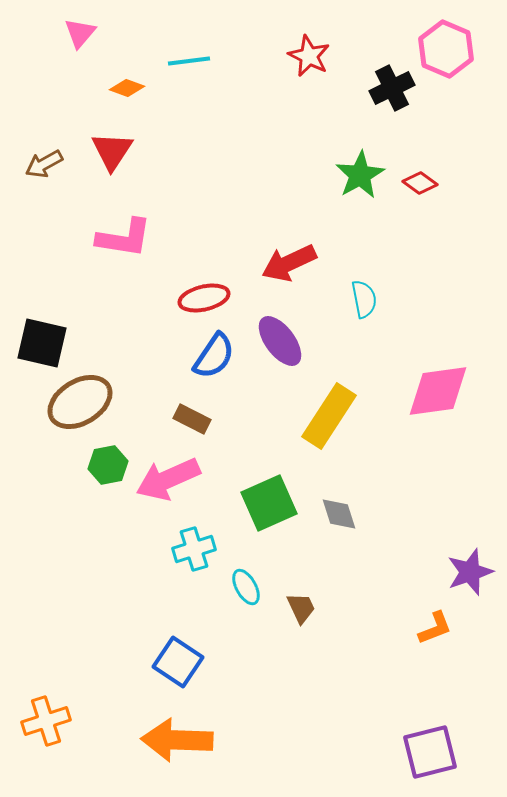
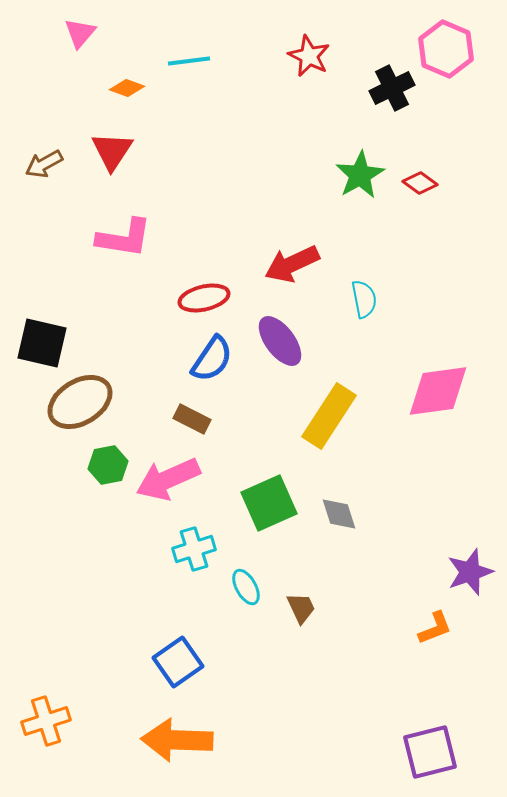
red arrow: moved 3 px right, 1 px down
blue semicircle: moved 2 px left, 3 px down
blue square: rotated 21 degrees clockwise
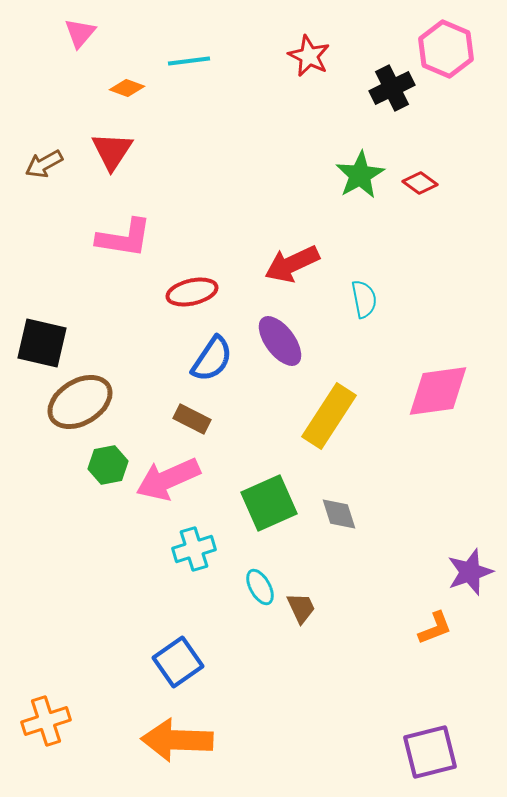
red ellipse: moved 12 px left, 6 px up
cyan ellipse: moved 14 px right
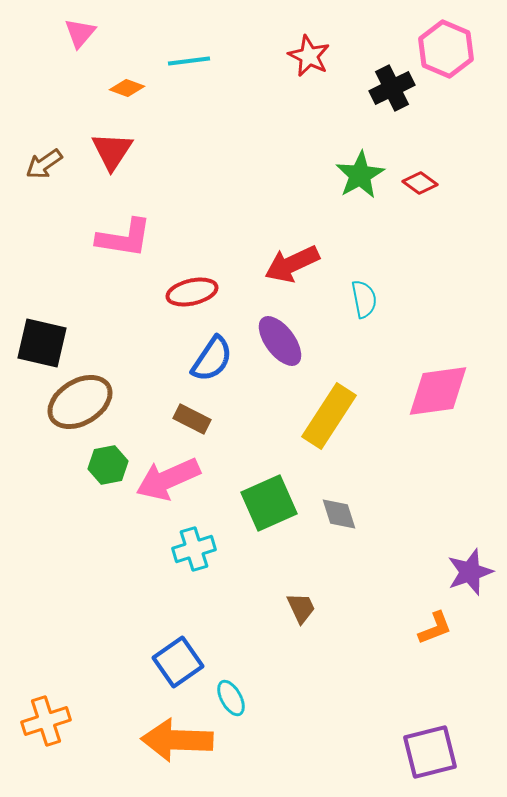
brown arrow: rotated 6 degrees counterclockwise
cyan ellipse: moved 29 px left, 111 px down
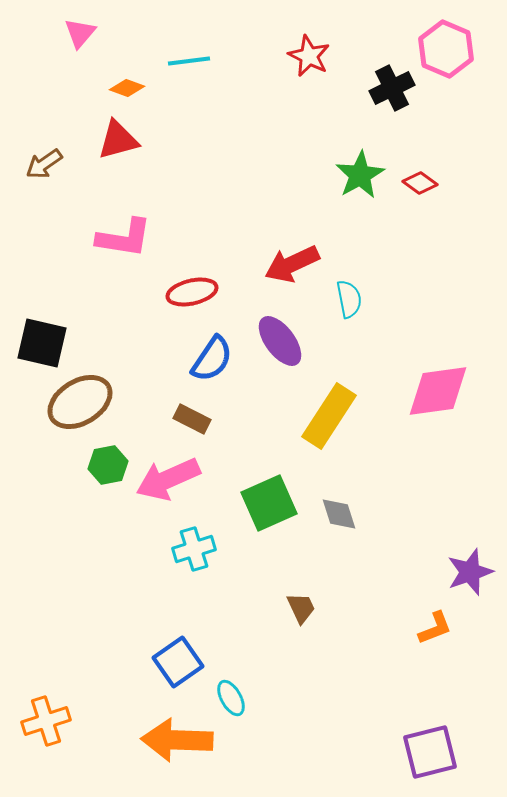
red triangle: moved 6 px right, 11 px up; rotated 42 degrees clockwise
cyan semicircle: moved 15 px left
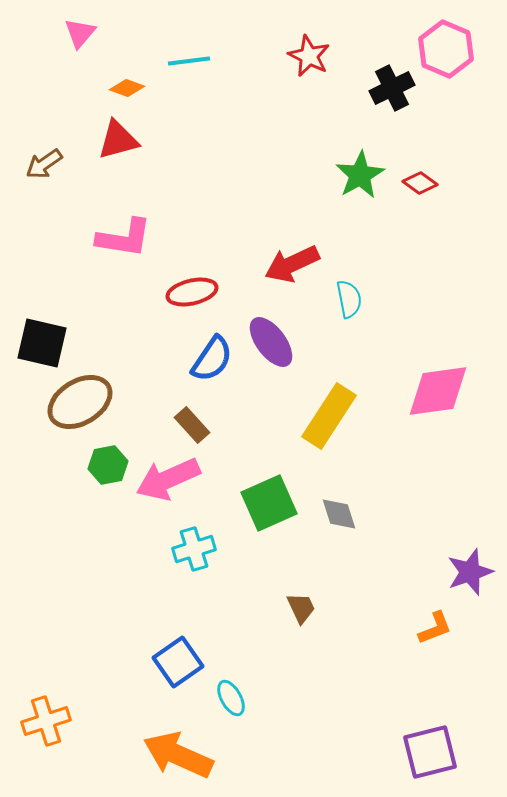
purple ellipse: moved 9 px left, 1 px down
brown rectangle: moved 6 px down; rotated 21 degrees clockwise
orange arrow: moved 1 px right, 15 px down; rotated 22 degrees clockwise
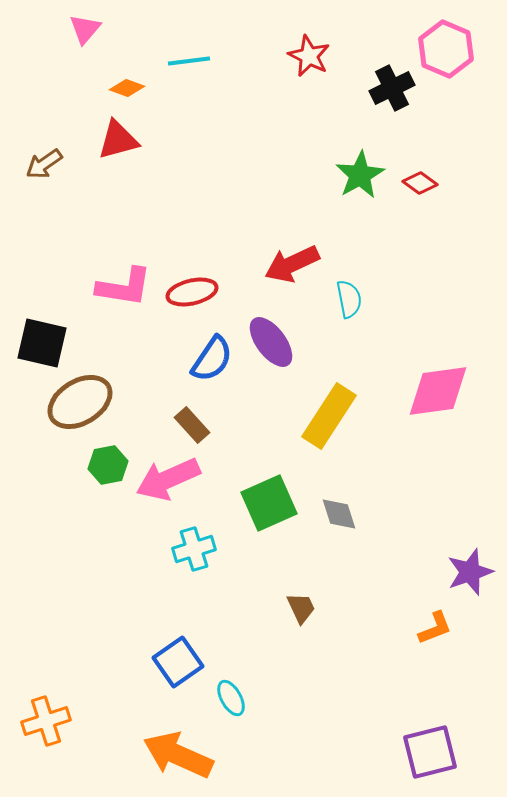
pink triangle: moved 5 px right, 4 px up
pink L-shape: moved 49 px down
